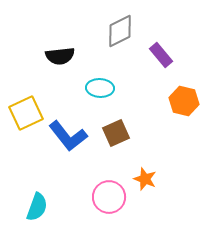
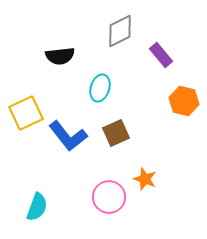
cyan ellipse: rotated 76 degrees counterclockwise
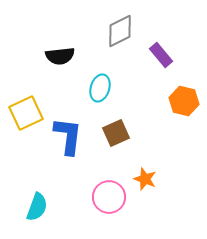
blue L-shape: rotated 135 degrees counterclockwise
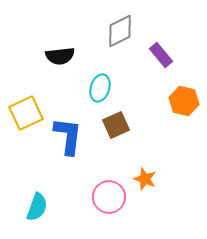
brown square: moved 8 px up
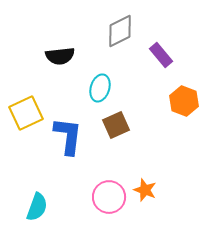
orange hexagon: rotated 8 degrees clockwise
orange star: moved 11 px down
